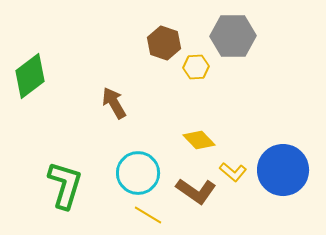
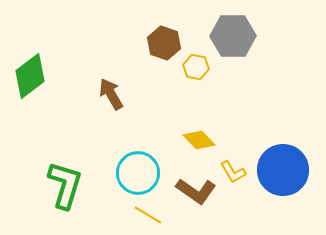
yellow hexagon: rotated 15 degrees clockwise
brown arrow: moved 3 px left, 9 px up
yellow L-shape: rotated 20 degrees clockwise
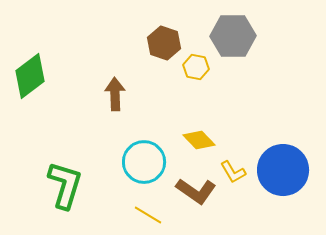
brown arrow: moved 4 px right; rotated 28 degrees clockwise
cyan circle: moved 6 px right, 11 px up
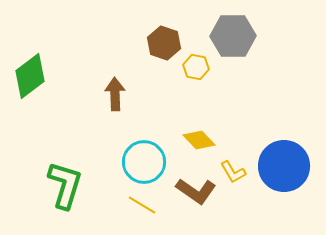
blue circle: moved 1 px right, 4 px up
yellow line: moved 6 px left, 10 px up
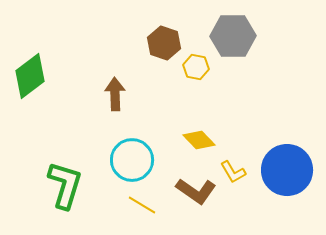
cyan circle: moved 12 px left, 2 px up
blue circle: moved 3 px right, 4 px down
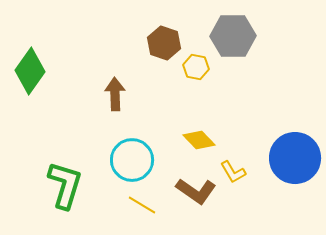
green diamond: moved 5 px up; rotated 18 degrees counterclockwise
blue circle: moved 8 px right, 12 px up
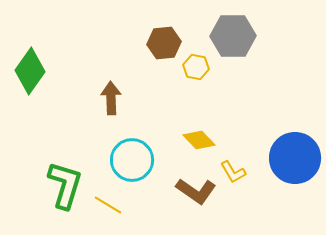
brown hexagon: rotated 24 degrees counterclockwise
brown arrow: moved 4 px left, 4 px down
yellow line: moved 34 px left
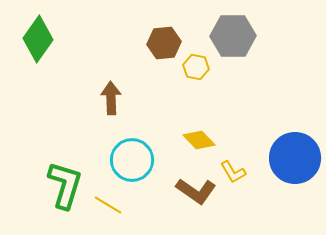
green diamond: moved 8 px right, 32 px up
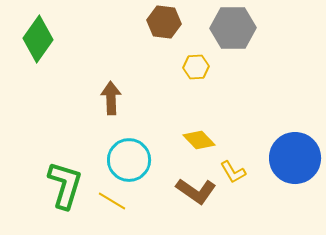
gray hexagon: moved 8 px up
brown hexagon: moved 21 px up; rotated 12 degrees clockwise
yellow hexagon: rotated 15 degrees counterclockwise
cyan circle: moved 3 px left
yellow line: moved 4 px right, 4 px up
